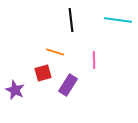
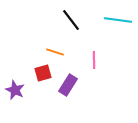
black line: rotated 30 degrees counterclockwise
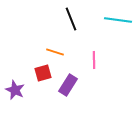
black line: moved 1 px up; rotated 15 degrees clockwise
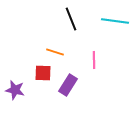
cyan line: moved 3 px left, 1 px down
red square: rotated 18 degrees clockwise
purple star: rotated 12 degrees counterclockwise
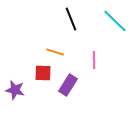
cyan line: rotated 36 degrees clockwise
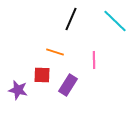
black line: rotated 45 degrees clockwise
red square: moved 1 px left, 2 px down
purple star: moved 3 px right
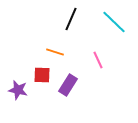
cyan line: moved 1 px left, 1 px down
pink line: moved 4 px right; rotated 24 degrees counterclockwise
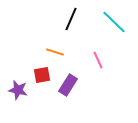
red square: rotated 12 degrees counterclockwise
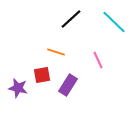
black line: rotated 25 degrees clockwise
orange line: moved 1 px right
purple star: moved 2 px up
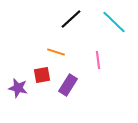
pink line: rotated 18 degrees clockwise
